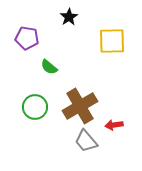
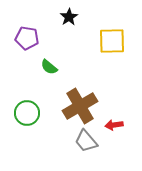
green circle: moved 8 px left, 6 px down
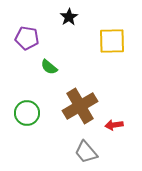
gray trapezoid: moved 11 px down
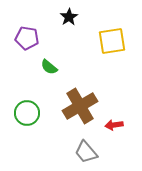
yellow square: rotated 8 degrees counterclockwise
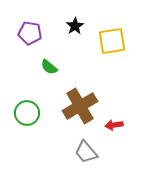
black star: moved 6 px right, 9 px down
purple pentagon: moved 3 px right, 5 px up
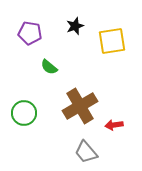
black star: rotated 12 degrees clockwise
green circle: moved 3 px left
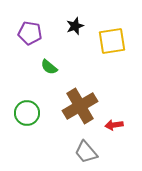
green circle: moved 3 px right
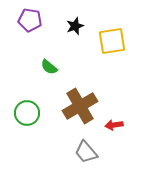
purple pentagon: moved 13 px up
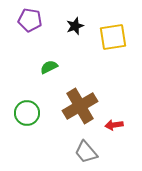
yellow square: moved 1 px right, 4 px up
green semicircle: rotated 114 degrees clockwise
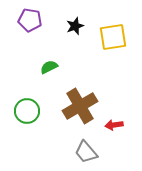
green circle: moved 2 px up
